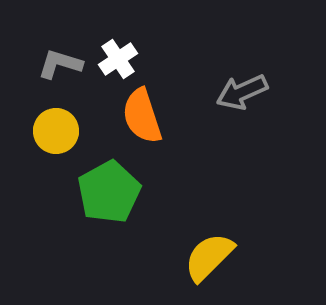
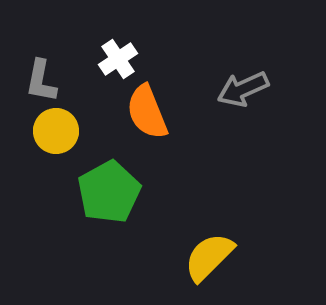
gray L-shape: moved 19 px left, 17 px down; rotated 96 degrees counterclockwise
gray arrow: moved 1 px right, 3 px up
orange semicircle: moved 5 px right, 4 px up; rotated 4 degrees counterclockwise
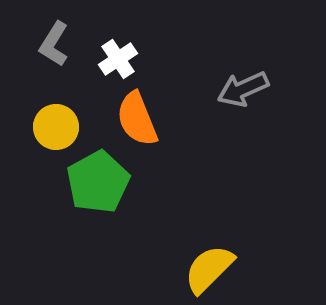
gray L-shape: moved 13 px right, 37 px up; rotated 21 degrees clockwise
orange semicircle: moved 10 px left, 7 px down
yellow circle: moved 4 px up
green pentagon: moved 11 px left, 10 px up
yellow semicircle: moved 12 px down
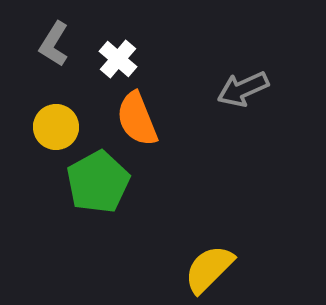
white cross: rotated 15 degrees counterclockwise
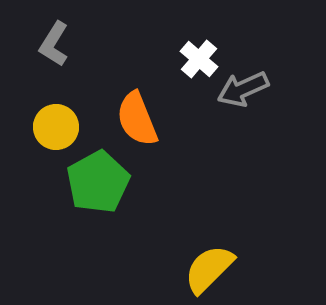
white cross: moved 81 px right
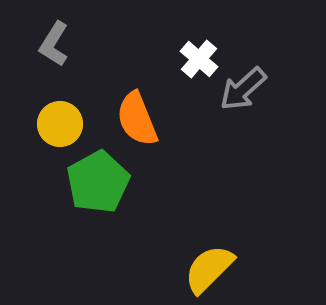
gray arrow: rotated 18 degrees counterclockwise
yellow circle: moved 4 px right, 3 px up
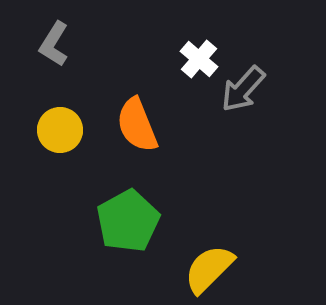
gray arrow: rotated 6 degrees counterclockwise
orange semicircle: moved 6 px down
yellow circle: moved 6 px down
green pentagon: moved 30 px right, 39 px down
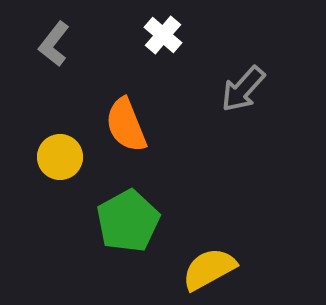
gray L-shape: rotated 6 degrees clockwise
white cross: moved 36 px left, 24 px up
orange semicircle: moved 11 px left
yellow circle: moved 27 px down
yellow semicircle: rotated 16 degrees clockwise
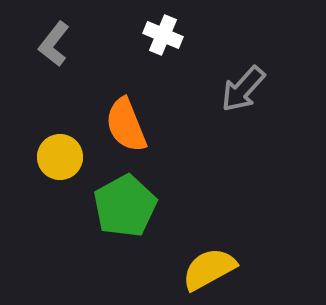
white cross: rotated 18 degrees counterclockwise
green pentagon: moved 3 px left, 15 px up
